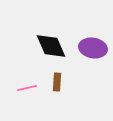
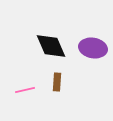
pink line: moved 2 px left, 2 px down
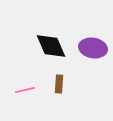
brown rectangle: moved 2 px right, 2 px down
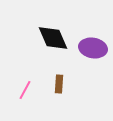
black diamond: moved 2 px right, 8 px up
pink line: rotated 48 degrees counterclockwise
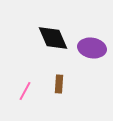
purple ellipse: moved 1 px left
pink line: moved 1 px down
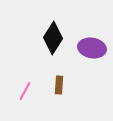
black diamond: rotated 56 degrees clockwise
brown rectangle: moved 1 px down
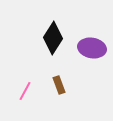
brown rectangle: rotated 24 degrees counterclockwise
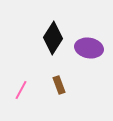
purple ellipse: moved 3 px left
pink line: moved 4 px left, 1 px up
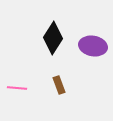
purple ellipse: moved 4 px right, 2 px up
pink line: moved 4 px left, 2 px up; rotated 66 degrees clockwise
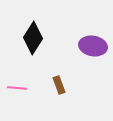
black diamond: moved 20 px left
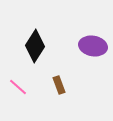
black diamond: moved 2 px right, 8 px down
pink line: moved 1 px right, 1 px up; rotated 36 degrees clockwise
